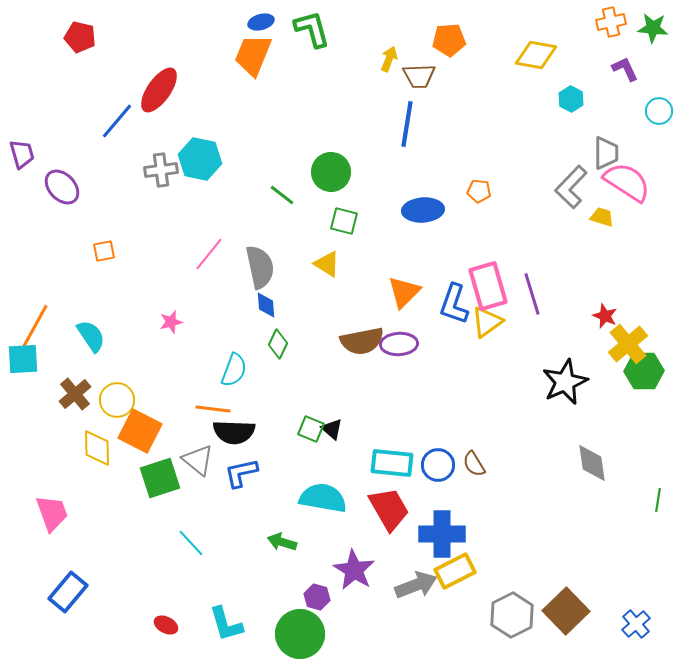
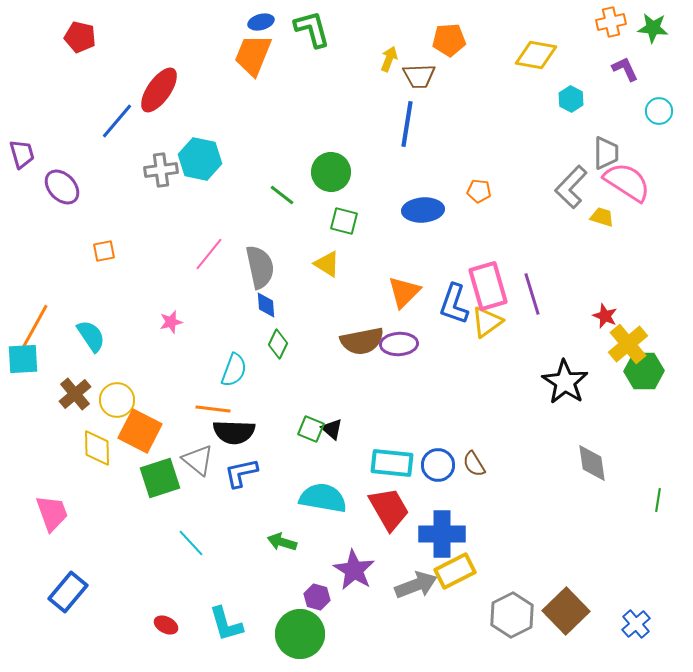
black star at (565, 382): rotated 15 degrees counterclockwise
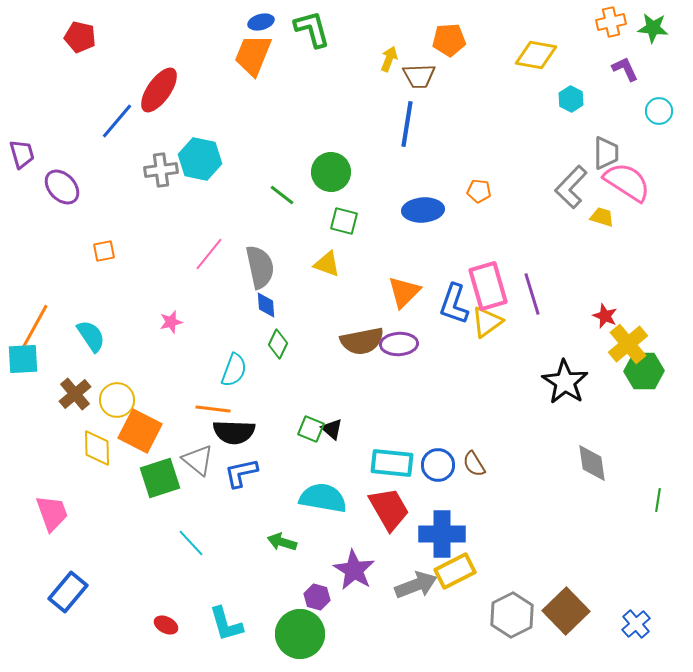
yellow triangle at (327, 264): rotated 12 degrees counterclockwise
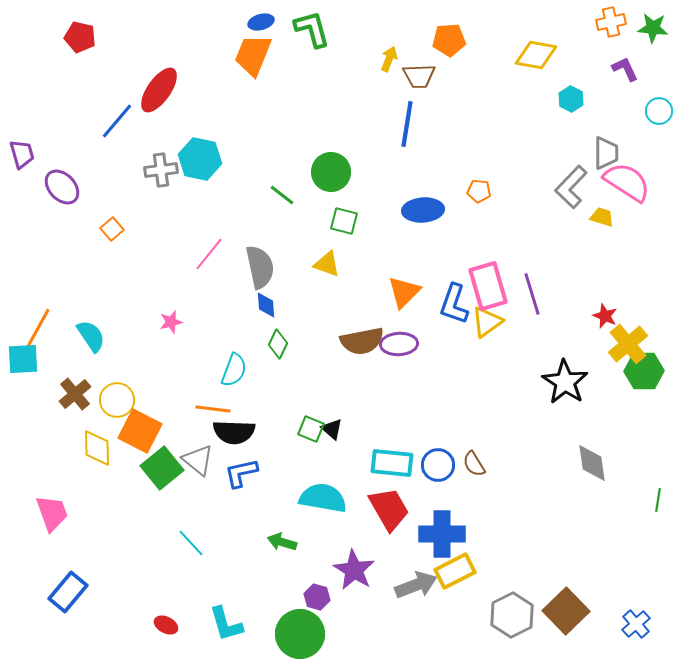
orange square at (104, 251): moved 8 px right, 22 px up; rotated 30 degrees counterclockwise
orange line at (35, 326): moved 2 px right, 4 px down
green square at (160, 478): moved 2 px right, 10 px up; rotated 21 degrees counterclockwise
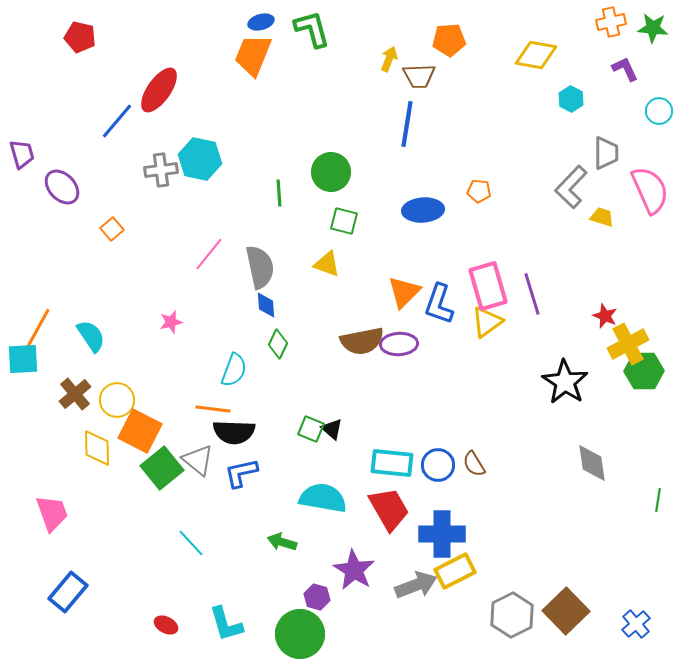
pink semicircle at (627, 182): moved 23 px right, 8 px down; rotated 33 degrees clockwise
green line at (282, 195): moved 3 px left, 2 px up; rotated 48 degrees clockwise
blue L-shape at (454, 304): moved 15 px left
yellow cross at (628, 344): rotated 12 degrees clockwise
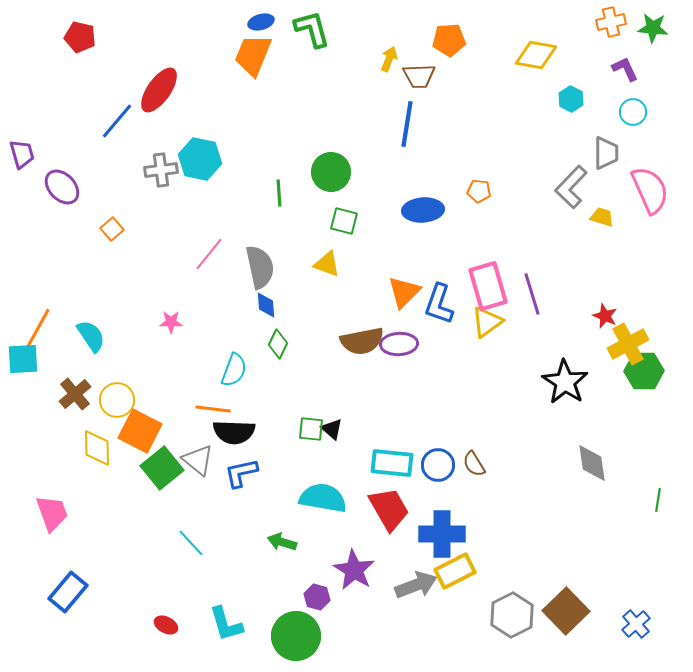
cyan circle at (659, 111): moved 26 px left, 1 px down
pink star at (171, 322): rotated 15 degrees clockwise
green square at (311, 429): rotated 16 degrees counterclockwise
green circle at (300, 634): moved 4 px left, 2 px down
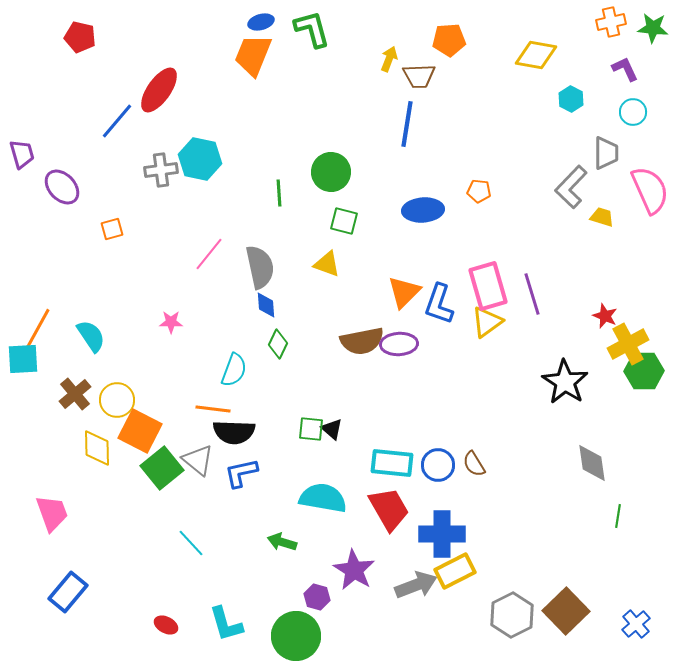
orange square at (112, 229): rotated 25 degrees clockwise
green line at (658, 500): moved 40 px left, 16 px down
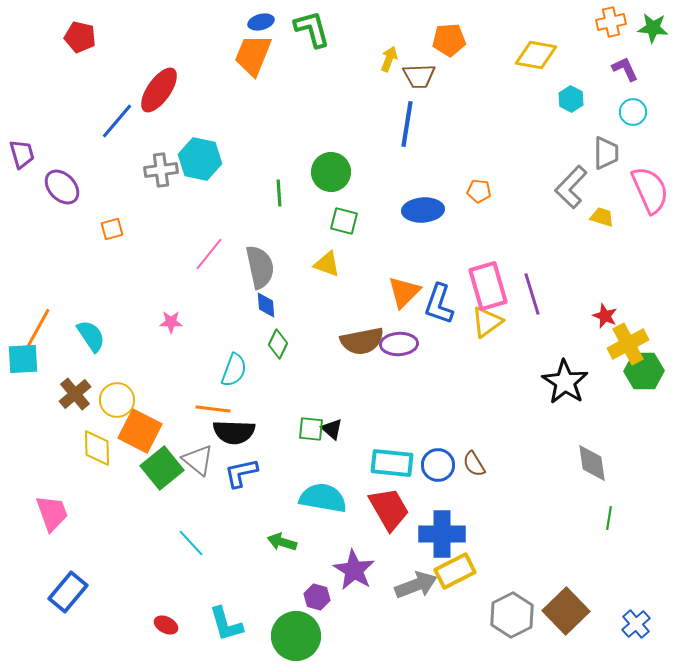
green line at (618, 516): moved 9 px left, 2 px down
